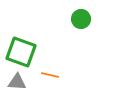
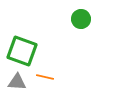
green square: moved 1 px right, 1 px up
orange line: moved 5 px left, 2 px down
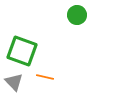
green circle: moved 4 px left, 4 px up
gray triangle: moved 3 px left; rotated 42 degrees clockwise
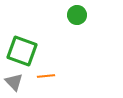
orange line: moved 1 px right, 1 px up; rotated 18 degrees counterclockwise
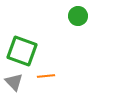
green circle: moved 1 px right, 1 px down
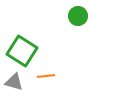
green square: rotated 12 degrees clockwise
gray triangle: rotated 30 degrees counterclockwise
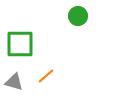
green square: moved 2 px left, 7 px up; rotated 32 degrees counterclockwise
orange line: rotated 36 degrees counterclockwise
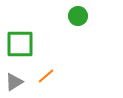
gray triangle: rotated 48 degrees counterclockwise
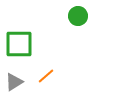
green square: moved 1 px left
